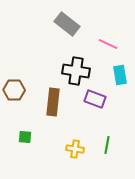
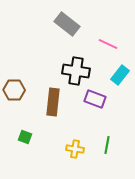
cyan rectangle: rotated 48 degrees clockwise
green square: rotated 16 degrees clockwise
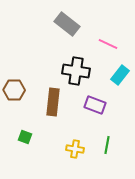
purple rectangle: moved 6 px down
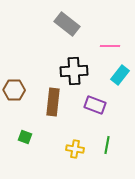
pink line: moved 2 px right, 2 px down; rotated 24 degrees counterclockwise
black cross: moved 2 px left; rotated 12 degrees counterclockwise
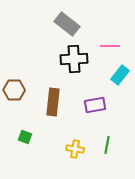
black cross: moved 12 px up
purple rectangle: rotated 30 degrees counterclockwise
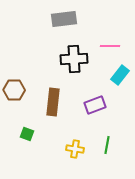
gray rectangle: moved 3 px left, 5 px up; rotated 45 degrees counterclockwise
purple rectangle: rotated 10 degrees counterclockwise
green square: moved 2 px right, 3 px up
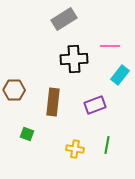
gray rectangle: rotated 25 degrees counterclockwise
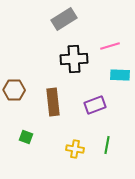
pink line: rotated 18 degrees counterclockwise
cyan rectangle: rotated 54 degrees clockwise
brown rectangle: rotated 12 degrees counterclockwise
green square: moved 1 px left, 3 px down
